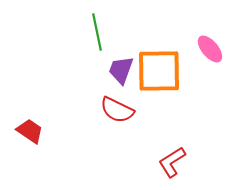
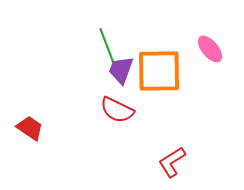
green line: moved 10 px right, 14 px down; rotated 9 degrees counterclockwise
red trapezoid: moved 3 px up
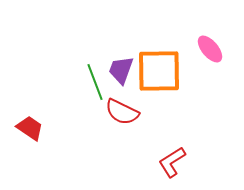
green line: moved 12 px left, 36 px down
red semicircle: moved 5 px right, 2 px down
